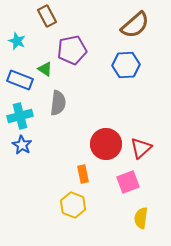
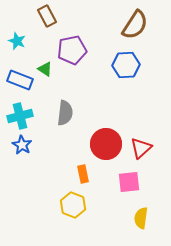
brown semicircle: rotated 16 degrees counterclockwise
gray semicircle: moved 7 px right, 10 px down
pink square: moved 1 px right; rotated 15 degrees clockwise
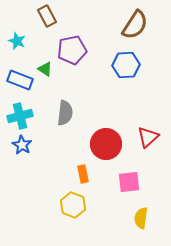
red triangle: moved 7 px right, 11 px up
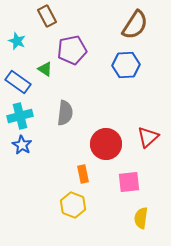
blue rectangle: moved 2 px left, 2 px down; rotated 15 degrees clockwise
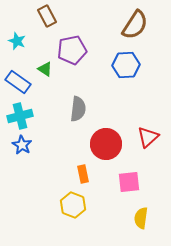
gray semicircle: moved 13 px right, 4 px up
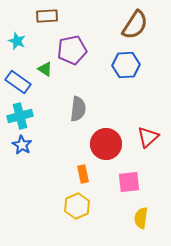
brown rectangle: rotated 65 degrees counterclockwise
yellow hexagon: moved 4 px right, 1 px down; rotated 15 degrees clockwise
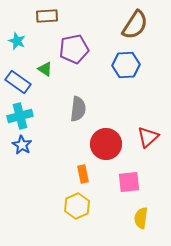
purple pentagon: moved 2 px right, 1 px up
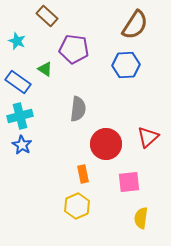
brown rectangle: rotated 45 degrees clockwise
purple pentagon: rotated 20 degrees clockwise
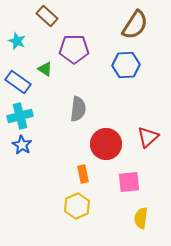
purple pentagon: rotated 8 degrees counterclockwise
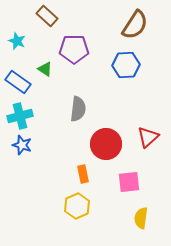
blue star: rotated 12 degrees counterclockwise
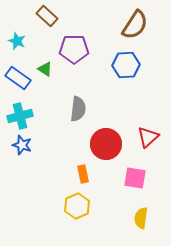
blue rectangle: moved 4 px up
pink square: moved 6 px right, 4 px up; rotated 15 degrees clockwise
